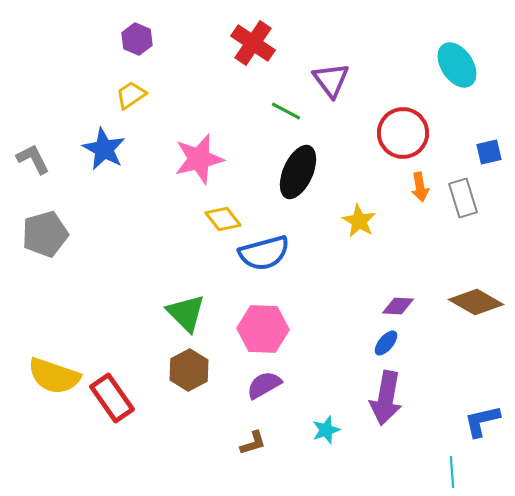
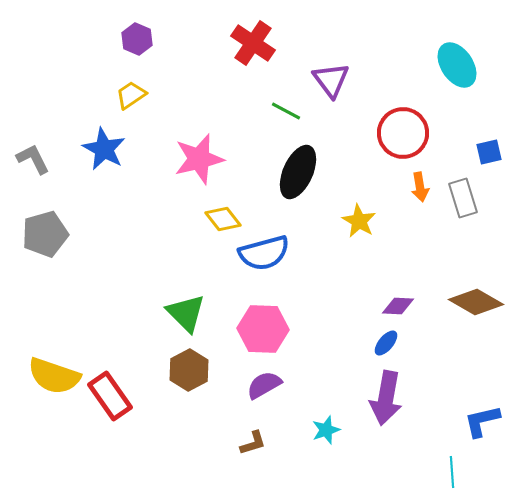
red rectangle: moved 2 px left, 2 px up
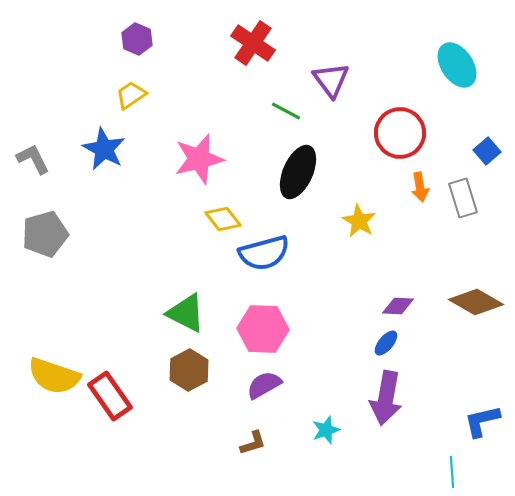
red circle: moved 3 px left
blue square: moved 2 px left, 1 px up; rotated 28 degrees counterclockwise
green triangle: rotated 18 degrees counterclockwise
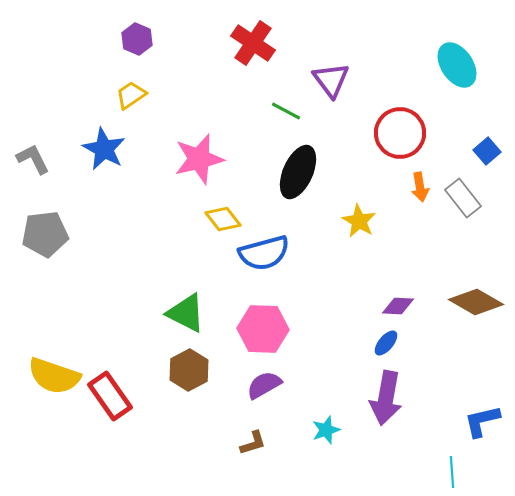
gray rectangle: rotated 21 degrees counterclockwise
gray pentagon: rotated 9 degrees clockwise
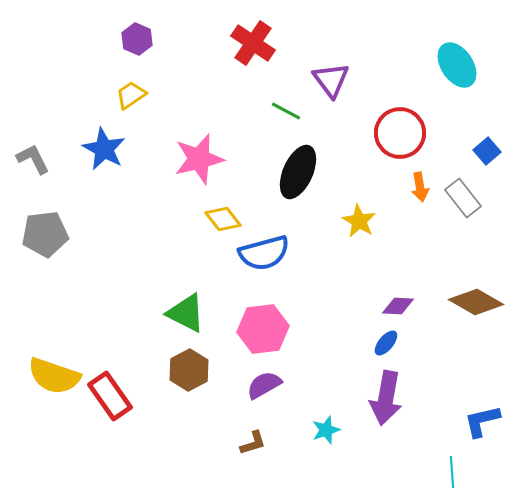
pink hexagon: rotated 9 degrees counterclockwise
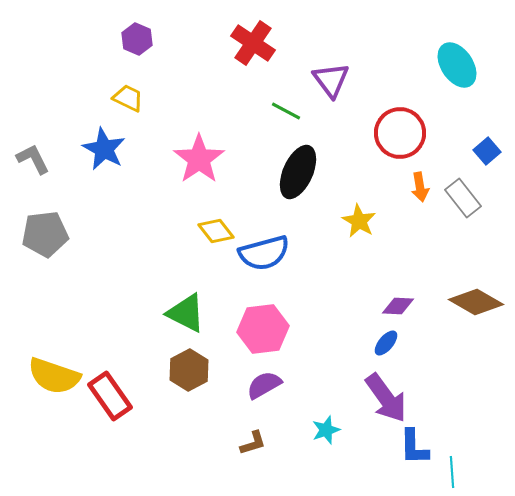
yellow trapezoid: moved 3 px left, 3 px down; rotated 60 degrees clockwise
pink star: rotated 21 degrees counterclockwise
yellow diamond: moved 7 px left, 12 px down
purple arrow: rotated 46 degrees counterclockwise
blue L-shape: moved 68 px left, 26 px down; rotated 78 degrees counterclockwise
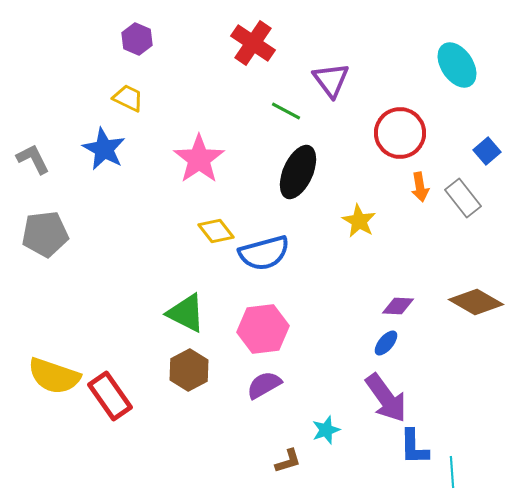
brown L-shape: moved 35 px right, 18 px down
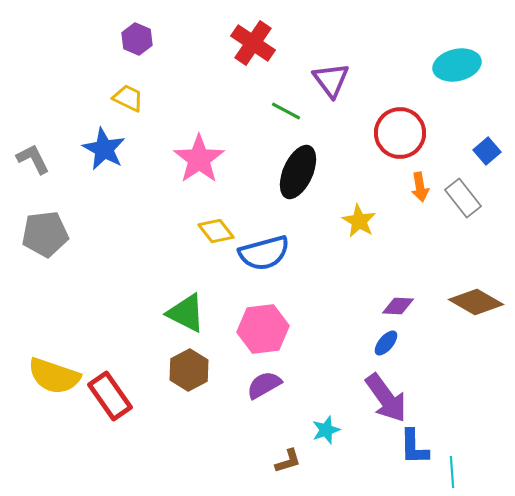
cyan ellipse: rotated 69 degrees counterclockwise
